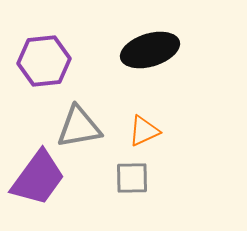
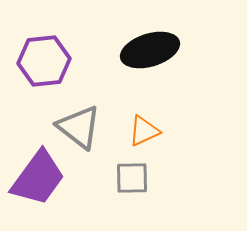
gray triangle: rotated 48 degrees clockwise
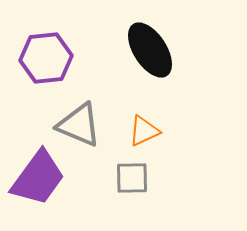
black ellipse: rotated 74 degrees clockwise
purple hexagon: moved 2 px right, 3 px up
gray triangle: moved 2 px up; rotated 15 degrees counterclockwise
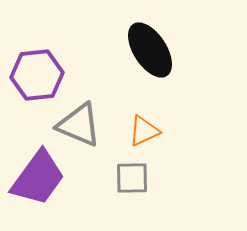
purple hexagon: moved 9 px left, 17 px down
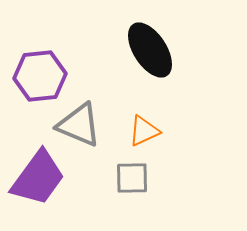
purple hexagon: moved 3 px right, 1 px down
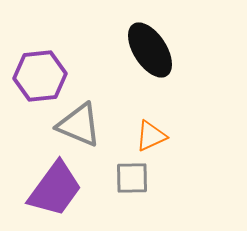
orange triangle: moved 7 px right, 5 px down
purple trapezoid: moved 17 px right, 11 px down
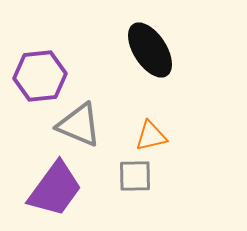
orange triangle: rotated 12 degrees clockwise
gray square: moved 3 px right, 2 px up
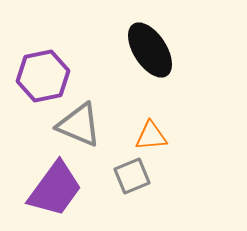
purple hexagon: moved 3 px right; rotated 6 degrees counterclockwise
orange triangle: rotated 8 degrees clockwise
gray square: moved 3 px left; rotated 21 degrees counterclockwise
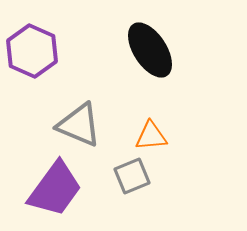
purple hexagon: moved 11 px left, 25 px up; rotated 24 degrees counterclockwise
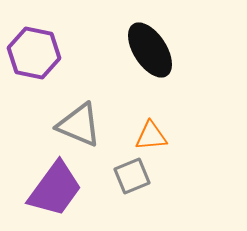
purple hexagon: moved 2 px right, 2 px down; rotated 12 degrees counterclockwise
